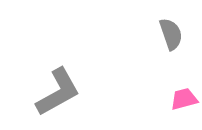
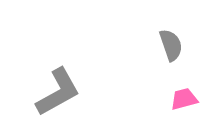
gray semicircle: moved 11 px down
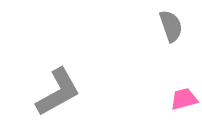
gray semicircle: moved 19 px up
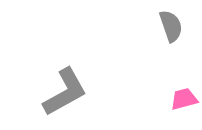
gray L-shape: moved 7 px right
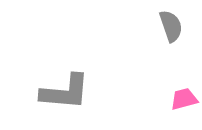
gray L-shape: rotated 34 degrees clockwise
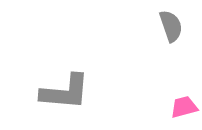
pink trapezoid: moved 8 px down
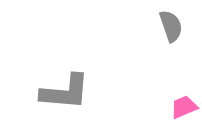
pink trapezoid: rotated 8 degrees counterclockwise
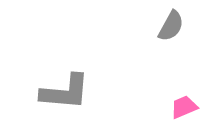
gray semicircle: rotated 48 degrees clockwise
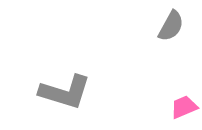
gray L-shape: rotated 12 degrees clockwise
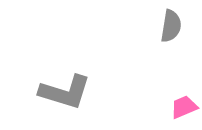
gray semicircle: rotated 20 degrees counterclockwise
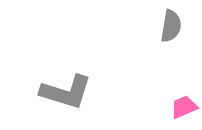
gray L-shape: moved 1 px right
